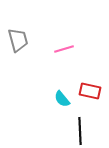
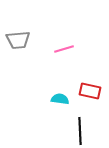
gray trapezoid: rotated 100 degrees clockwise
cyan semicircle: moved 2 px left; rotated 138 degrees clockwise
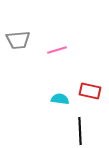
pink line: moved 7 px left, 1 px down
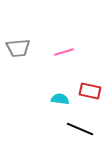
gray trapezoid: moved 8 px down
pink line: moved 7 px right, 2 px down
black line: moved 2 px up; rotated 64 degrees counterclockwise
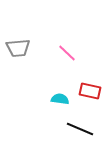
pink line: moved 3 px right, 1 px down; rotated 60 degrees clockwise
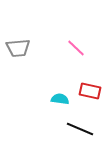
pink line: moved 9 px right, 5 px up
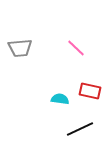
gray trapezoid: moved 2 px right
black line: rotated 48 degrees counterclockwise
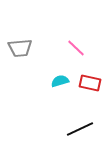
red rectangle: moved 8 px up
cyan semicircle: moved 18 px up; rotated 24 degrees counterclockwise
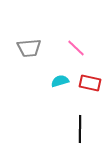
gray trapezoid: moved 9 px right
black line: rotated 64 degrees counterclockwise
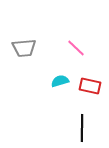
gray trapezoid: moved 5 px left
red rectangle: moved 3 px down
black line: moved 2 px right, 1 px up
